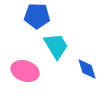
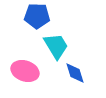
blue diamond: moved 12 px left, 4 px down
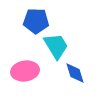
blue pentagon: moved 1 px left, 5 px down
pink ellipse: rotated 28 degrees counterclockwise
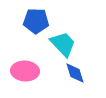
cyan trapezoid: moved 7 px right, 2 px up; rotated 12 degrees counterclockwise
pink ellipse: rotated 12 degrees clockwise
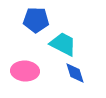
blue pentagon: moved 1 px up
cyan trapezoid: rotated 20 degrees counterclockwise
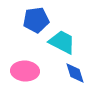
blue pentagon: rotated 10 degrees counterclockwise
cyan trapezoid: moved 1 px left, 2 px up
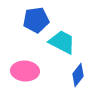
blue diamond: moved 3 px right, 2 px down; rotated 55 degrees clockwise
